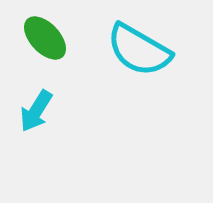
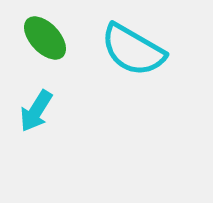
cyan semicircle: moved 6 px left
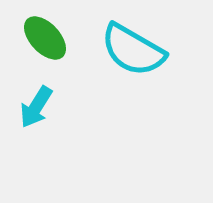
cyan arrow: moved 4 px up
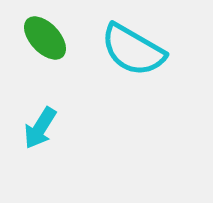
cyan arrow: moved 4 px right, 21 px down
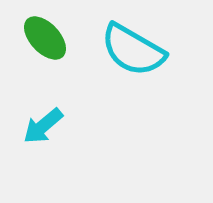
cyan arrow: moved 3 px right, 2 px up; rotated 18 degrees clockwise
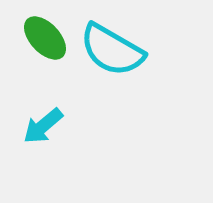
cyan semicircle: moved 21 px left
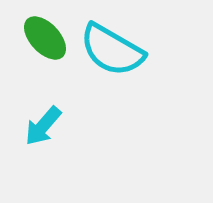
cyan arrow: rotated 9 degrees counterclockwise
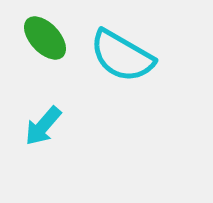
cyan semicircle: moved 10 px right, 6 px down
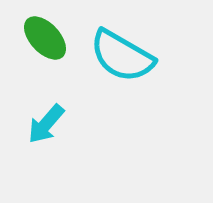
cyan arrow: moved 3 px right, 2 px up
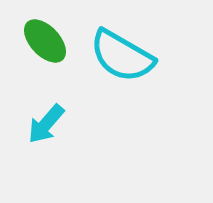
green ellipse: moved 3 px down
